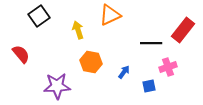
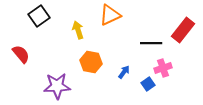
pink cross: moved 5 px left, 1 px down
blue square: moved 1 px left, 2 px up; rotated 24 degrees counterclockwise
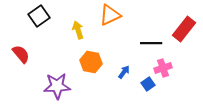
red rectangle: moved 1 px right, 1 px up
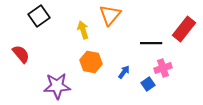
orange triangle: rotated 25 degrees counterclockwise
yellow arrow: moved 5 px right
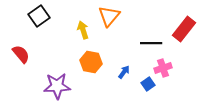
orange triangle: moved 1 px left, 1 px down
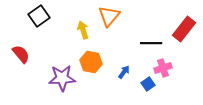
purple star: moved 5 px right, 8 px up
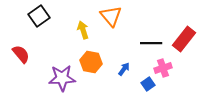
orange triangle: moved 2 px right; rotated 20 degrees counterclockwise
red rectangle: moved 10 px down
blue arrow: moved 3 px up
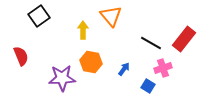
yellow arrow: rotated 18 degrees clockwise
black line: rotated 30 degrees clockwise
red semicircle: moved 2 px down; rotated 18 degrees clockwise
blue square: moved 2 px down; rotated 24 degrees counterclockwise
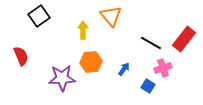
orange hexagon: rotated 15 degrees counterclockwise
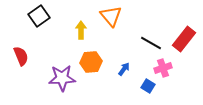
yellow arrow: moved 2 px left
